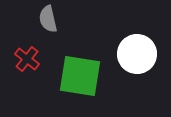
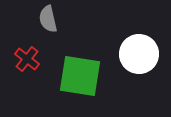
white circle: moved 2 px right
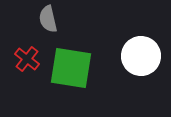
white circle: moved 2 px right, 2 px down
green square: moved 9 px left, 8 px up
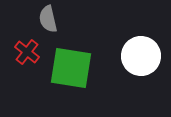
red cross: moved 7 px up
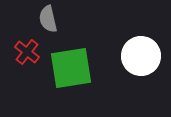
green square: rotated 18 degrees counterclockwise
